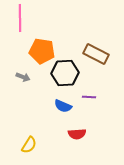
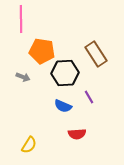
pink line: moved 1 px right, 1 px down
brown rectangle: rotated 30 degrees clockwise
purple line: rotated 56 degrees clockwise
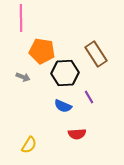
pink line: moved 1 px up
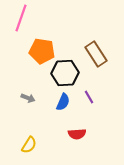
pink line: rotated 20 degrees clockwise
gray arrow: moved 5 px right, 21 px down
blue semicircle: moved 4 px up; rotated 90 degrees counterclockwise
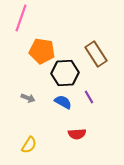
blue semicircle: rotated 84 degrees counterclockwise
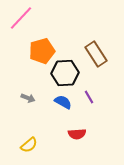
pink line: rotated 24 degrees clockwise
orange pentagon: rotated 25 degrees counterclockwise
yellow semicircle: rotated 18 degrees clockwise
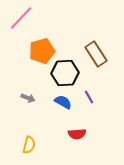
yellow semicircle: rotated 36 degrees counterclockwise
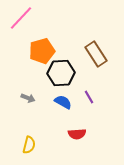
black hexagon: moved 4 px left
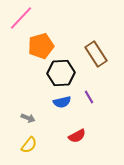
orange pentagon: moved 1 px left, 5 px up
gray arrow: moved 20 px down
blue semicircle: moved 1 px left; rotated 138 degrees clockwise
red semicircle: moved 2 px down; rotated 24 degrees counterclockwise
yellow semicircle: rotated 24 degrees clockwise
